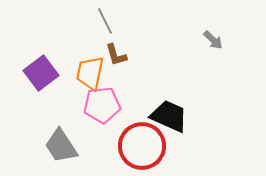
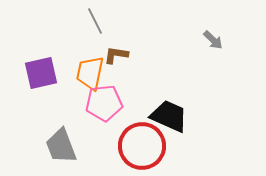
gray line: moved 10 px left
brown L-shape: rotated 115 degrees clockwise
purple square: rotated 24 degrees clockwise
pink pentagon: moved 2 px right, 2 px up
gray trapezoid: rotated 12 degrees clockwise
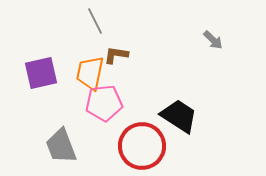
black trapezoid: moved 10 px right; rotated 9 degrees clockwise
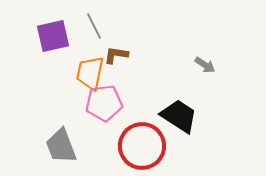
gray line: moved 1 px left, 5 px down
gray arrow: moved 8 px left, 25 px down; rotated 10 degrees counterclockwise
purple square: moved 12 px right, 37 px up
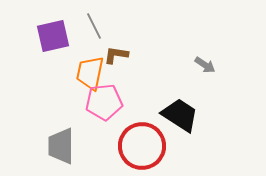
pink pentagon: moved 1 px up
black trapezoid: moved 1 px right, 1 px up
gray trapezoid: rotated 21 degrees clockwise
